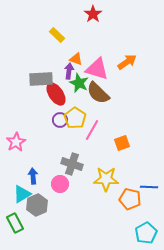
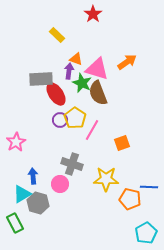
green star: moved 3 px right
brown semicircle: rotated 25 degrees clockwise
gray hexagon: moved 1 px right, 2 px up; rotated 20 degrees counterclockwise
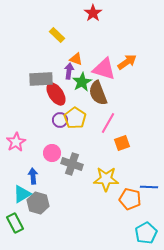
red star: moved 1 px up
pink triangle: moved 7 px right
green star: moved 1 px up; rotated 18 degrees clockwise
pink line: moved 16 px right, 7 px up
pink circle: moved 8 px left, 31 px up
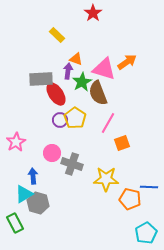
purple arrow: moved 1 px left
cyan triangle: moved 2 px right
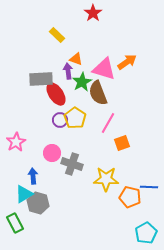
purple arrow: rotated 14 degrees counterclockwise
orange pentagon: moved 2 px up
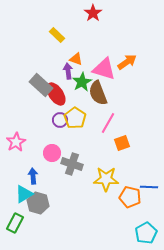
gray rectangle: moved 6 px down; rotated 45 degrees clockwise
green rectangle: rotated 54 degrees clockwise
